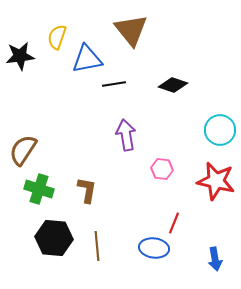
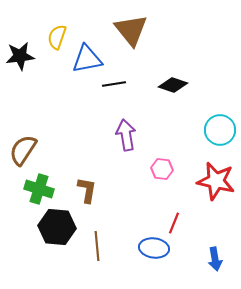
black hexagon: moved 3 px right, 11 px up
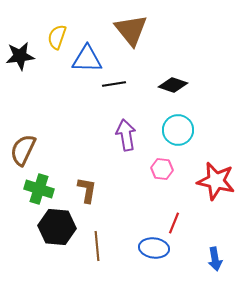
blue triangle: rotated 12 degrees clockwise
cyan circle: moved 42 px left
brown semicircle: rotated 8 degrees counterclockwise
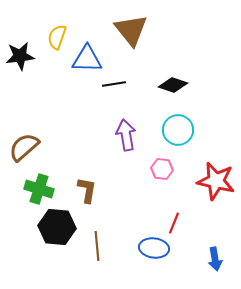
brown semicircle: moved 1 px right, 3 px up; rotated 24 degrees clockwise
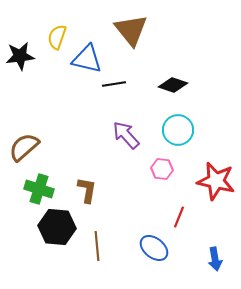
blue triangle: rotated 12 degrees clockwise
purple arrow: rotated 32 degrees counterclockwise
red line: moved 5 px right, 6 px up
blue ellipse: rotated 32 degrees clockwise
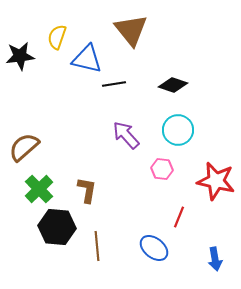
green cross: rotated 28 degrees clockwise
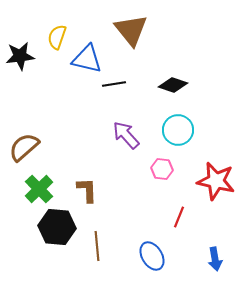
brown L-shape: rotated 12 degrees counterclockwise
blue ellipse: moved 2 px left, 8 px down; rotated 20 degrees clockwise
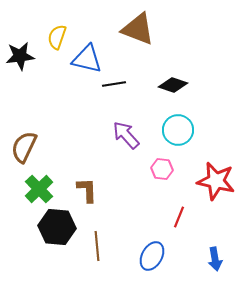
brown triangle: moved 7 px right, 1 px up; rotated 30 degrees counterclockwise
brown semicircle: rotated 24 degrees counterclockwise
blue ellipse: rotated 60 degrees clockwise
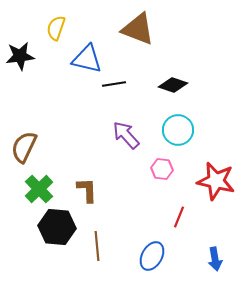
yellow semicircle: moved 1 px left, 9 px up
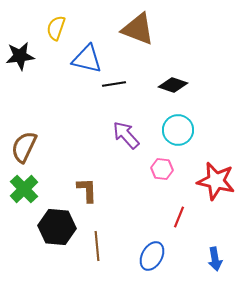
green cross: moved 15 px left
